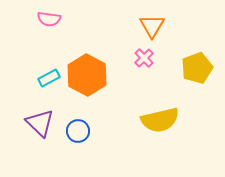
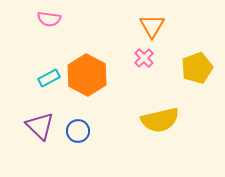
purple triangle: moved 3 px down
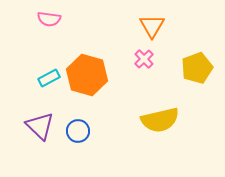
pink cross: moved 1 px down
orange hexagon: rotated 12 degrees counterclockwise
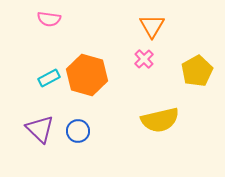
yellow pentagon: moved 3 px down; rotated 8 degrees counterclockwise
purple triangle: moved 3 px down
